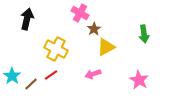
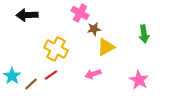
black arrow: moved 4 px up; rotated 105 degrees counterclockwise
brown star: rotated 24 degrees clockwise
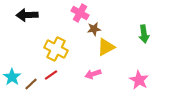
cyan star: moved 1 px down
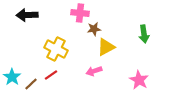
pink cross: rotated 24 degrees counterclockwise
pink arrow: moved 1 px right, 3 px up
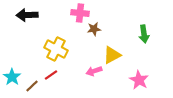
yellow triangle: moved 6 px right, 8 px down
brown line: moved 1 px right, 2 px down
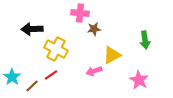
black arrow: moved 5 px right, 14 px down
green arrow: moved 1 px right, 6 px down
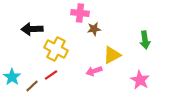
pink star: moved 1 px right
